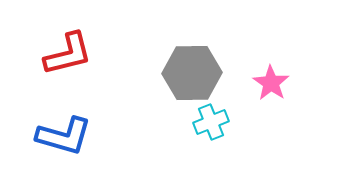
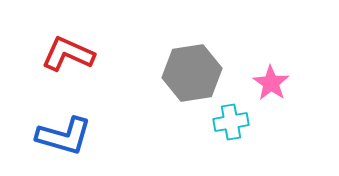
red L-shape: rotated 142 degrees counterclockwise
gray hexagon: rotated 8 degrees counterclockwise
cyan cross: moved 20 px right; rotated 12 degrees clockwise
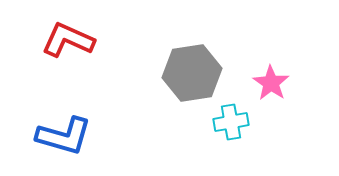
red L-shape: moved 14 px up
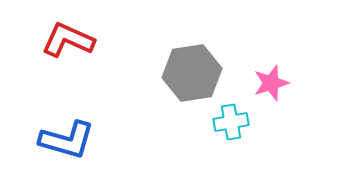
pink star: rotated 21 degrees clockwise
blue L-shape: moved 3 px right, 4 px down
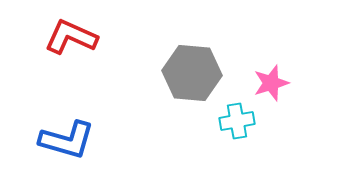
red L-shape: moved 3 px right, 3 px up
gray hexagon: rotated 14 degrees clockwise
cyan cross: moved 6 px right, 1 px up
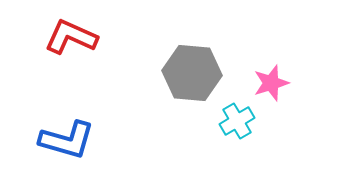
cyan cross: rotated 20 degrees counterclockwise
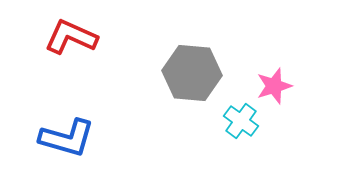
pink star: moved 3 px right, 3 px down
cyan cross: moved 4 px right; rotated 24 degrees counterclockwise
blue L-shape: moved 2 px up
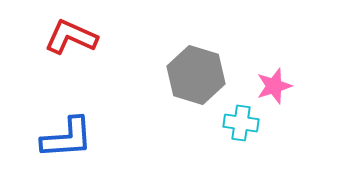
gray hexagon: moved 4 px right, 2 px down; rotated 12 degrees clockwise
cyan cross: moved 2 px down; rotated 28 degrees counterclockwise
blue L-shape: rotated 20 degrees counterclockwise
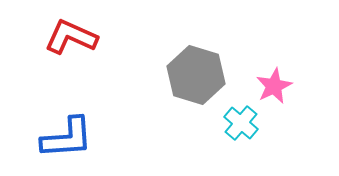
pink star: rotated 9 degrees counterclockwise
cyan cross: rotated 32 degrees clockwise
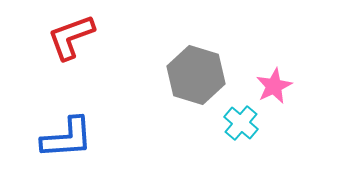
red L-shape: rotated 44 degrees counterclockwise
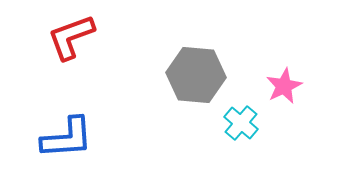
gray hexagon: rotated 12 degrees counterclockwise
pink star: moved 10 px right
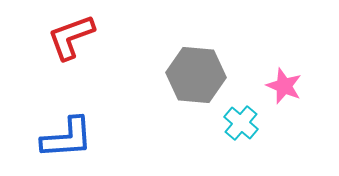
pink star: rotated 24 degrees counterclockwise
